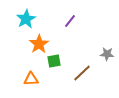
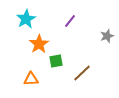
gray star: moved 18 px up; rotated 24 degrees counterclockwise
green square: moved 2 px right
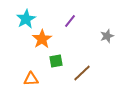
orange star: moved 3 px right, 5 px up
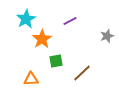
purple line: rotated 24 degrees clockwise
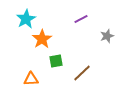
purple line: moved 11 px right, 2 px up
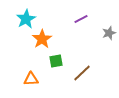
gray star: moved 2 px right, 3 px up
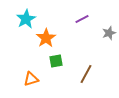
purple line: moved 1 px right
orange star: moved 4 px right, 1 px up
brown line: moved 4 px right, 1 px down; rotated 18 degrees counterclockwise
orange triangle: rotated 14 degrees counterclockwise
